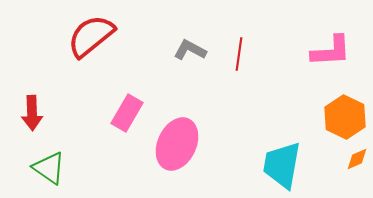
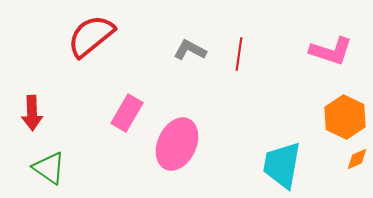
pink L-shape: rotated 21 degrees clockwise
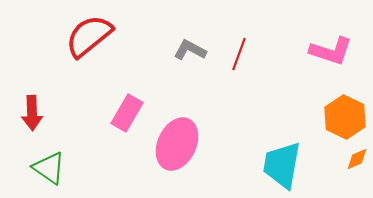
red semicircle: moved 2 px left
red line: rotated 12 degrees clockwise
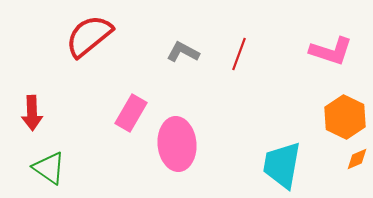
gray L-shape: moved 7 px left, 2 px down
pink rectangle: moved 4 px right
pink ellipse: rotated 30 degrees counterclockwise
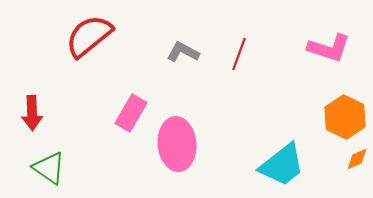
pink L-shape: moved 2 px left, 3 px up
cyan trapezoid: rotated 138 degrees counterclockwise
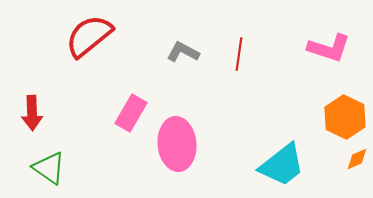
red line: rotated 12 degrees counterclockwise
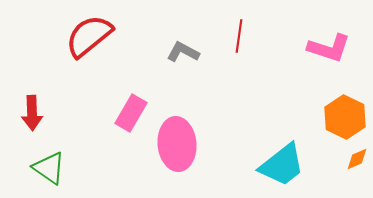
red line: moved 18 px up
